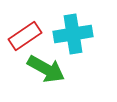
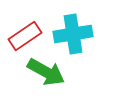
green arrow: moved 3 px down
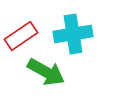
red rectangle: moved 4 px left
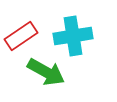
cyan cross: moved 2 px down
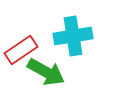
red rectangle: moved 14 px down
